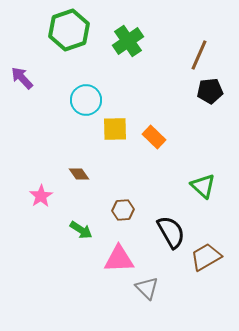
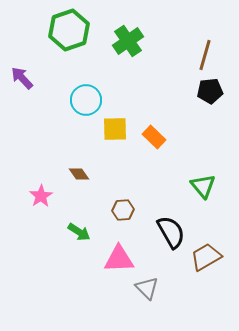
brown line: moved 6 px right; rotated 8 degrees counterclockwise
green triangle: rotated 8 degrees clockwise
green arrow: moved 2 px left, 2 px down
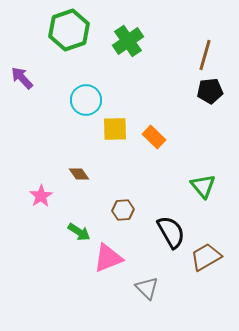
pink triangle: moved 11 px left, 1 px up; rotated 20 degrees counterclockwise
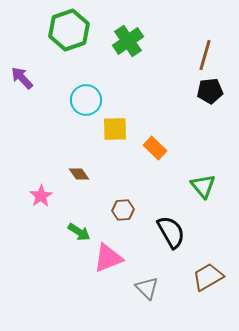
orange rectangle: moved 1 px right, 11 px down
brown trapezoid: moved 2 px right, 20 px down
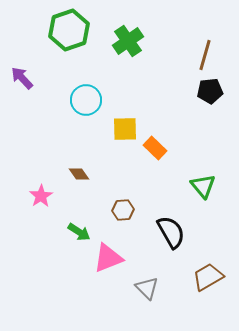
yellow square: moved 10 px right
